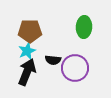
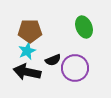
green ellipse: rotated 25 degrees counterclockwise
black semicircle: rotated 28 degrees counterclockwise
black arrow: rotated 100 degrees counterclockwise
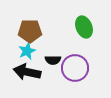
black semicircle: rotated 21 degrees clockwise
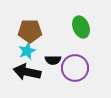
green ellipse: moved 3 px left
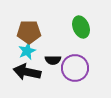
brown pentagon: moved 1 px left, 1 px down
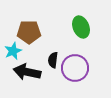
cyan star: moved 14 px left
black semicircle: rotated 98 degrees clockwise
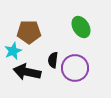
green ellipse: rotated 10 degrees counterclockwise
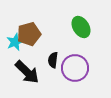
brown pentagon: moved 2 px down; rotated 15 degrees counterclockwise
cyan star: moved 2 px right, 9 px up
black arrow: rotated 148 degrees counterclockwise
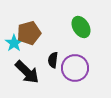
brown pentagon: moved 1 px up
cyan star: moved 1 px left, 1 px down; rotated 12 degrees counterclockwise
